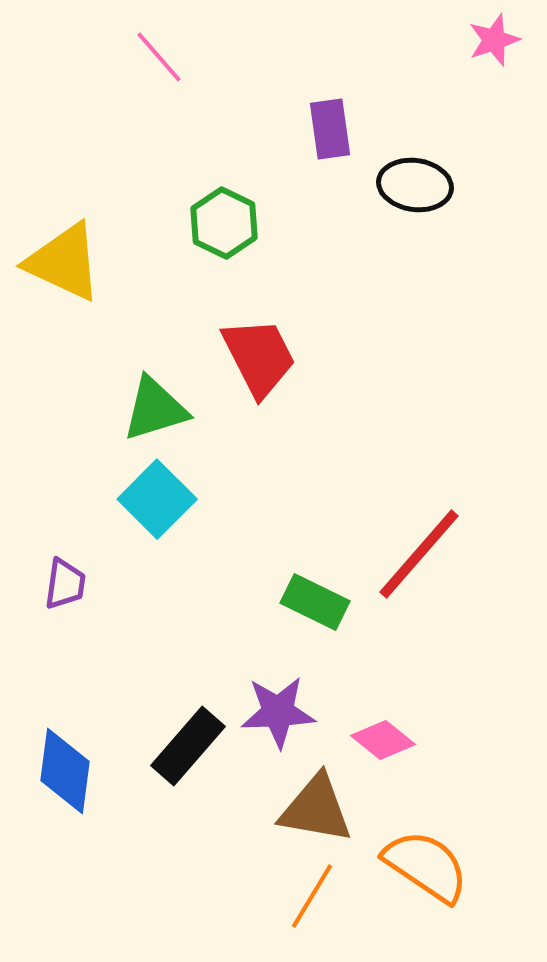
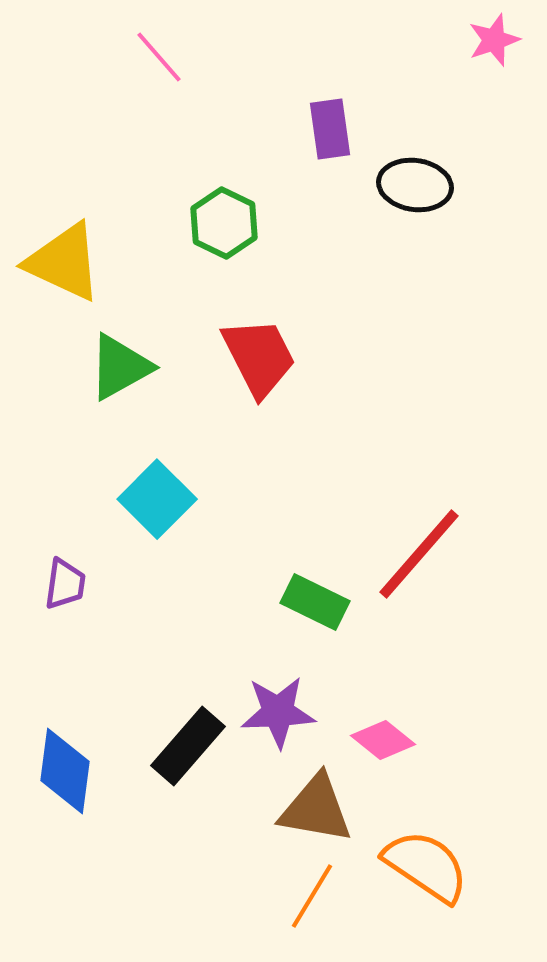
green triangle: moved 35 px left, 42 px up; rotated 12 degrees counterclockwise
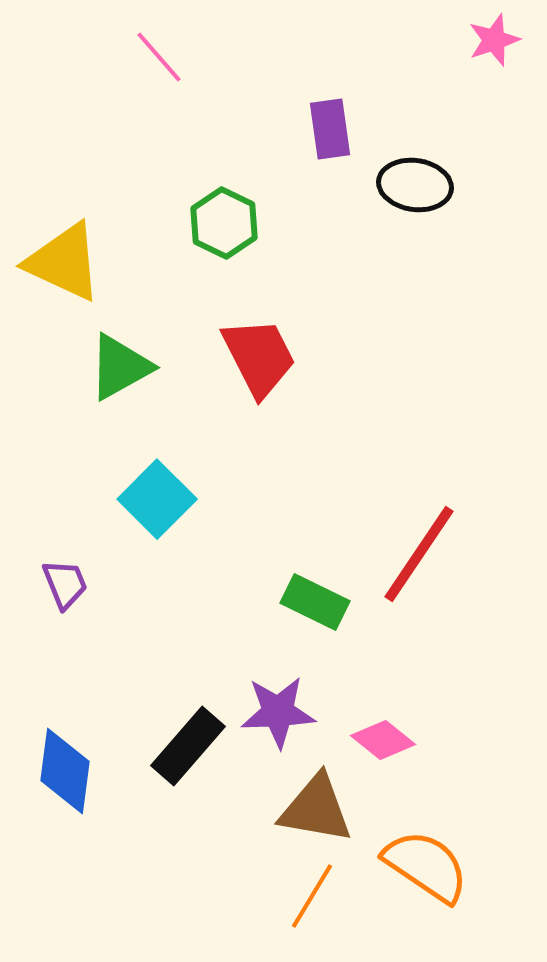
red line: rotated 7 degrees counterclockwise
purple trapezoid: rotated 30 degrees counterclockwise
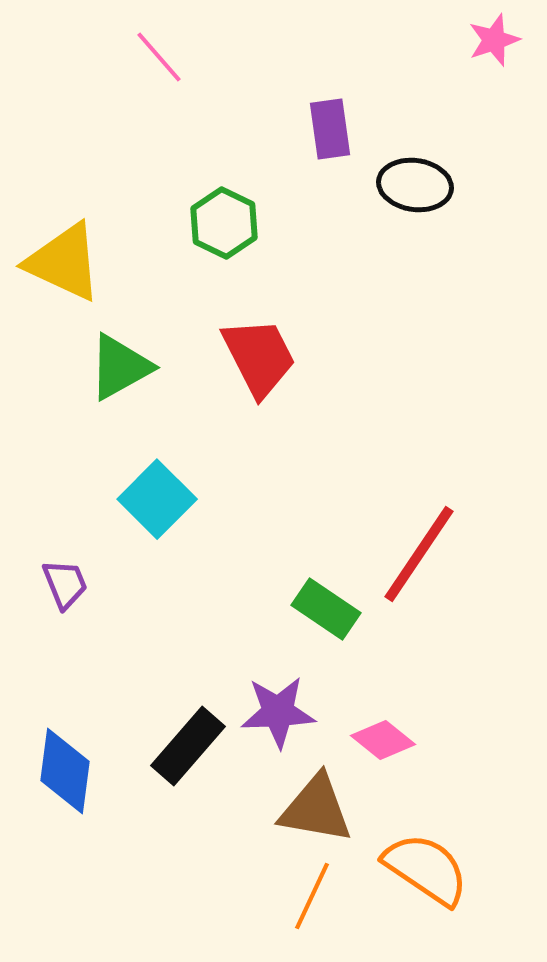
green rectangle: moved 11 px right, 7 px down; rotated 8 degrees clockwise
orange semicircle: moved 3 px down
orange line: rotated 6 degrees counterclockwise
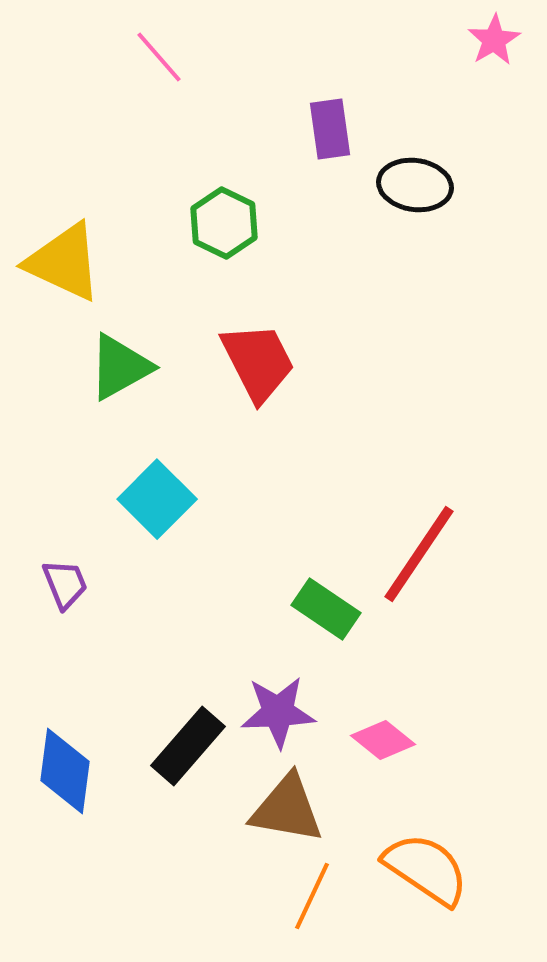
pink star: rotated 12 degrees counterclockwise
red trapezoid: moved 1 px left, 5 px down
brown triangle: moved 29 px left
